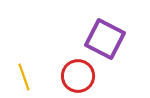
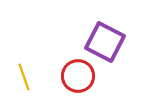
purple square: moved 3 px down
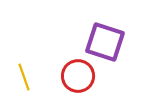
purple square: rotated 9 degrees counterclockwise
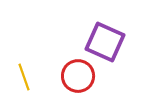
purple square: rotated 6 degrees clockwise
